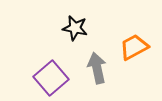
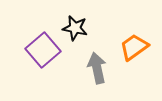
orange trapezoid: rotated 8 degrees counterclockwise
purple square: moved 8 px left, 28 px up
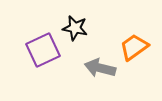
purple square: rotated 16 degrees clockwise
gray arrow: moved 3 px right; rotated 64 degrees counterclockwise
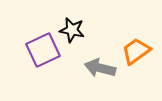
black star: moved 3 px left, 2 px down
orange trapezoid: moved 2 px right, 4 px down
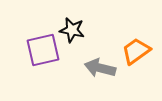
purple square: rotated 12 degrees clockwise
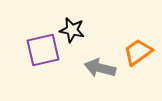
orange trapezoid: moved 2 px right, 1 px down
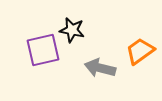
orange trapezoid: moved 2 px right, 1 px up
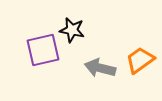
orange trapezoid: moved 9 px down
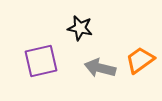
black star: moved 8 px right, 2 px up
purple square: moved 2 px left, 11 px down
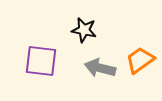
black star: moved 4 px right, 2 px down
purple square: rotated 20 degrees clockwise
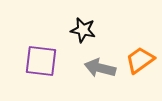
black star: moved 1 px left
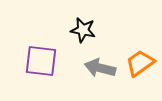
orange trapezoid: moved 3 px down
